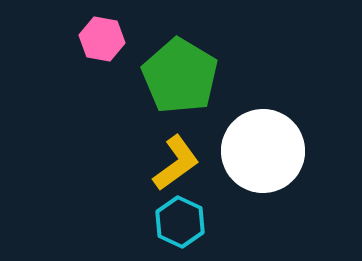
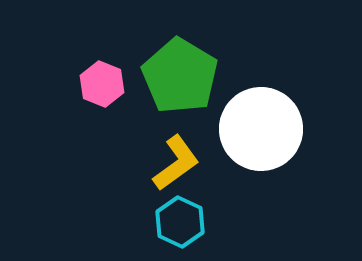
pink hexagon: moved 45 px down; rotated 12 degrees clockwise
white circle: moved 2 px left, 22 px up
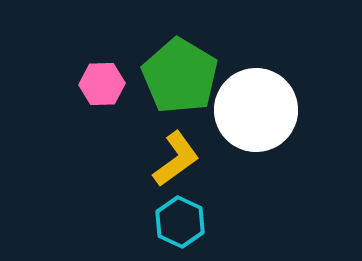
pink hexagon: rotated 24 degrees counterclockwise
white circle: moved 5 px left, 19 px up
yellow L-shape: moved 4 px up
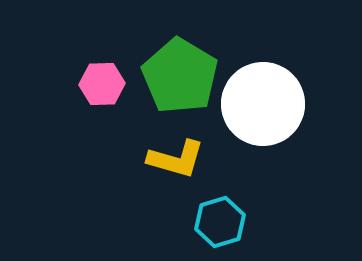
white circle: moved 7 px right, 6 px up
yellow L-shape: rotated 52 degrees clockwise
cyan hexagon: moved 40 px right; rotated 18 degrees clockwise
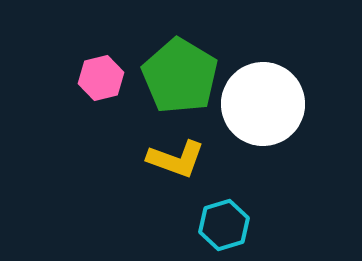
pink hexagon: moved 1 px left, 6 px up; rotated 12 degrees counterclockwise
yellow L-shape: rotated 4 degrees clockwise
cyan hexagon: moved 4 px right, 3 px down
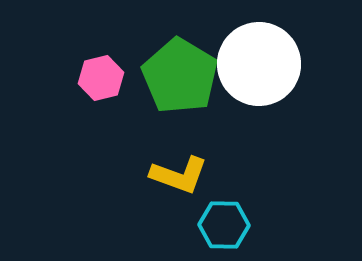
white circle: moved 4 px left, 40 px up
yellow L-shape: moved 3 px right, 16 px down
cyan hexagon: rotated 18 degrees clockwise
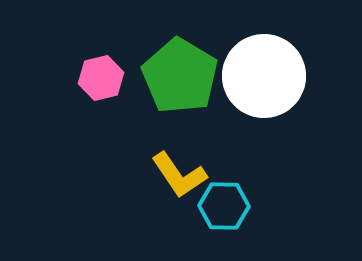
white circle: moved 5 px right, 12 px down
yellow L-shape: rotated 36 degrees clockwise
cyan hexagon: moved 19 px up
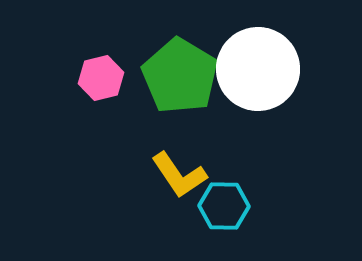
white circle: moved 6 px left, 7 px up
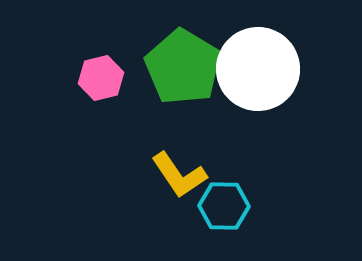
green pentagon: moved 3 px right, 9 px up
